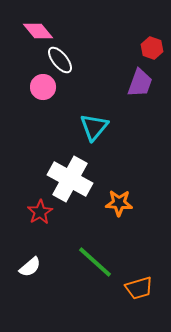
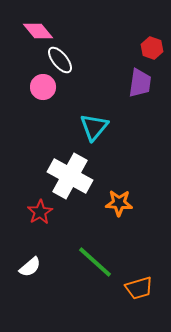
purple trapezoid: rotated 12 degrees counterclockwise
white cross: moved 3 px up
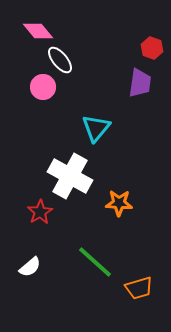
cyan triangle: moved 2 px right, 1 px down
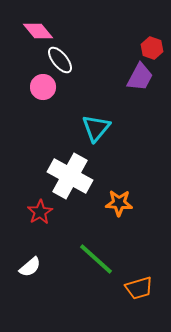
purple trapezoid: moved 6 px up; rotated 20 degrees clockwise
green line: moved 1 px right, 3 px up
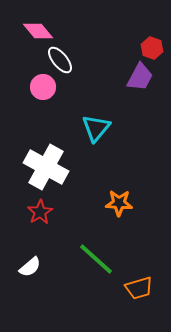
white cross: moved 24 px left, 9 px up
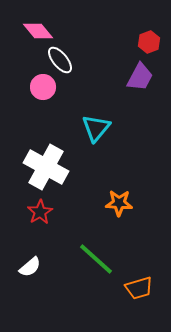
red hexagon: moved 3 px left, 6 px up; rotated 20 degrees clockwise
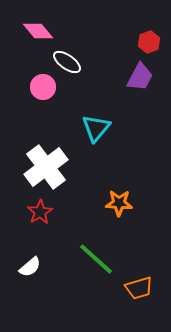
white ellipse: moved 7 px right, 2 px down; rotated 16 degrees counterclockwise
white cross: rotated 24 degrees clockwise
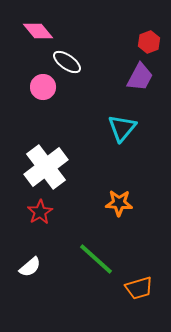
cyan triangle: moved 26 px right
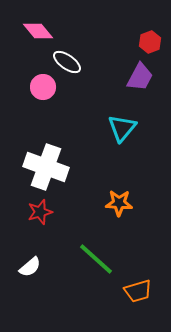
red hexagon: moved 1 px right
white cross: rotated 33 degrees counterclockwise
red star: rotated 15 degrees clockwise
orange trapezoid: moved 1 px left, 3 px down
